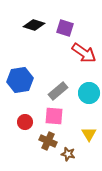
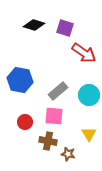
blue hexagon: rotated 20 degrees clockwise
cyan circle: moved 2 px down
brown cross: rotated 12 degrees counterclockwise
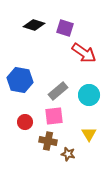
pink square: rotated 12 degrees counterclockwise
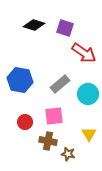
gray rectangle: moved 2 px right, 7 px up
cyan circle: moved 1 px left, 1 px up
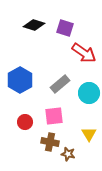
blue hexagon: rotated 20 degrees clockwise
cyan circle: moved 1 px right, 1 px up
brown cross: moved 2 px right, 1 px down
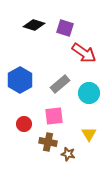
red circle: moved 1 px left, 2 px down
brown cross: moved 2 px left
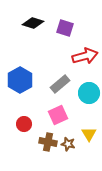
black diamond: moved 1 px left, 2 px up
red arrow: moved 1 px right, 3 px down; rotated 50 degrees counterclockwise
pink square: moved 4 px right, 1 px up; rotated 18 degrees counterclockwise
brown star: moved 10 px up
